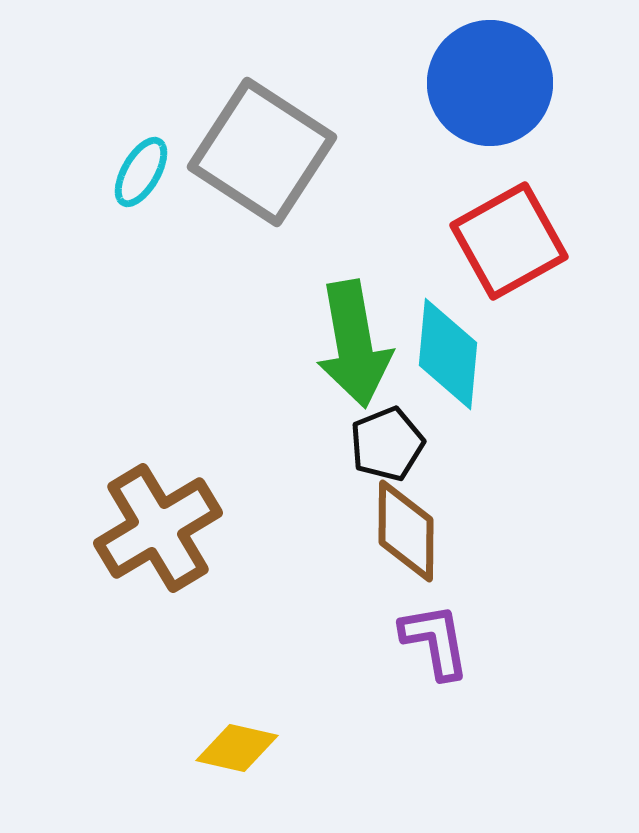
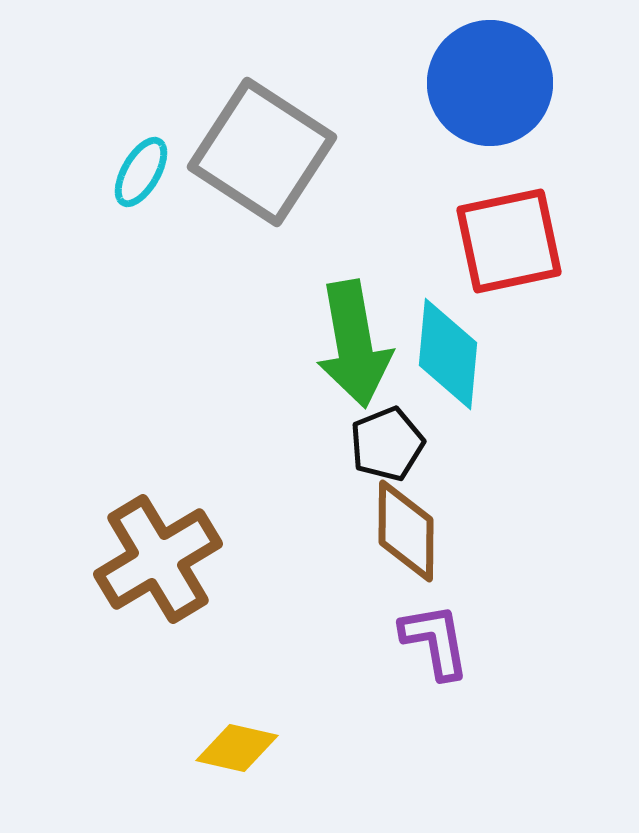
red square: rotated 17 degrees clockwise
brown cross: moved 31 px down
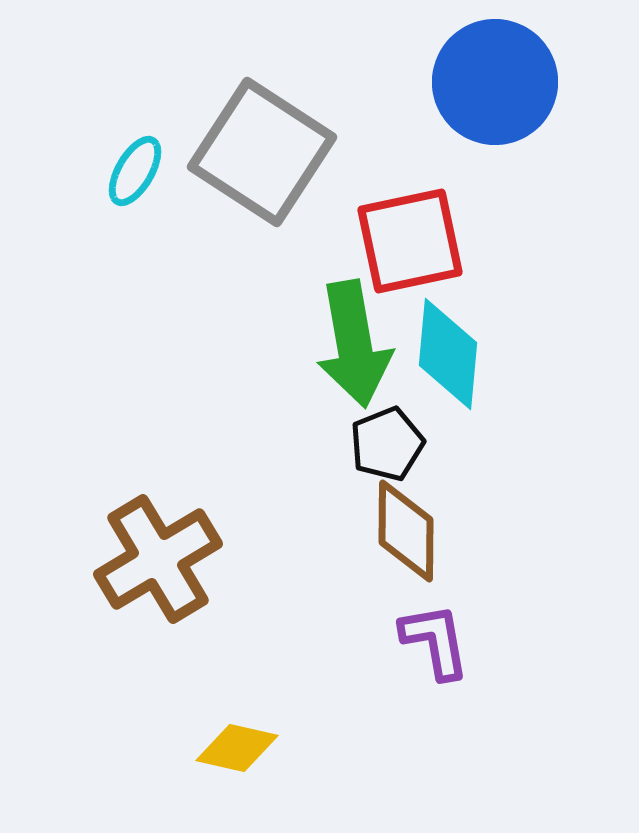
blue circle: moved 5 px right, 1 px up
cyan ellipse: moved 6 px left, 1 px up
red square: moved 99 px left
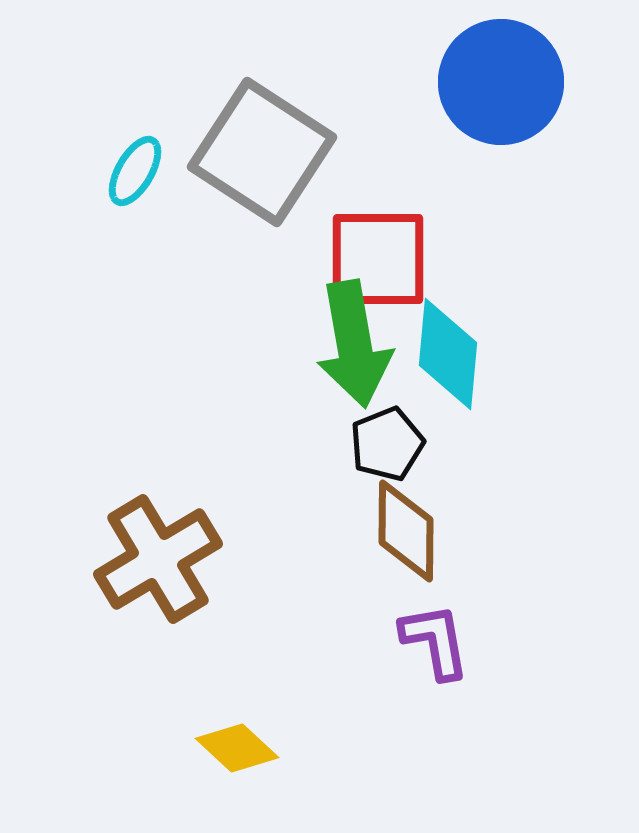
blue circle: moved 6 px right
red square: moved 32 px left, 18 px down; rotated 12 degrees clockwise
yellow diamond: rotated 30 degrees clockwise
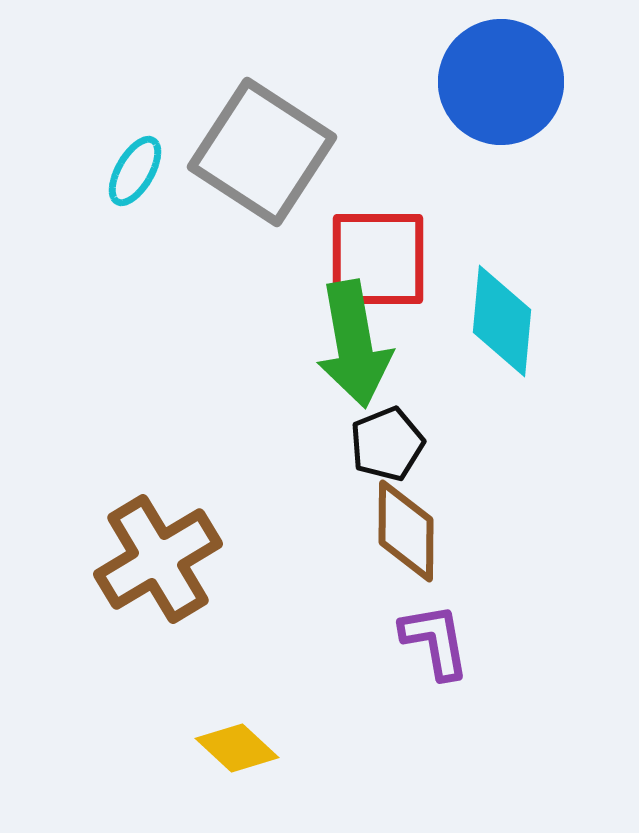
cyan diamond: moved 54 px right, 33 px up
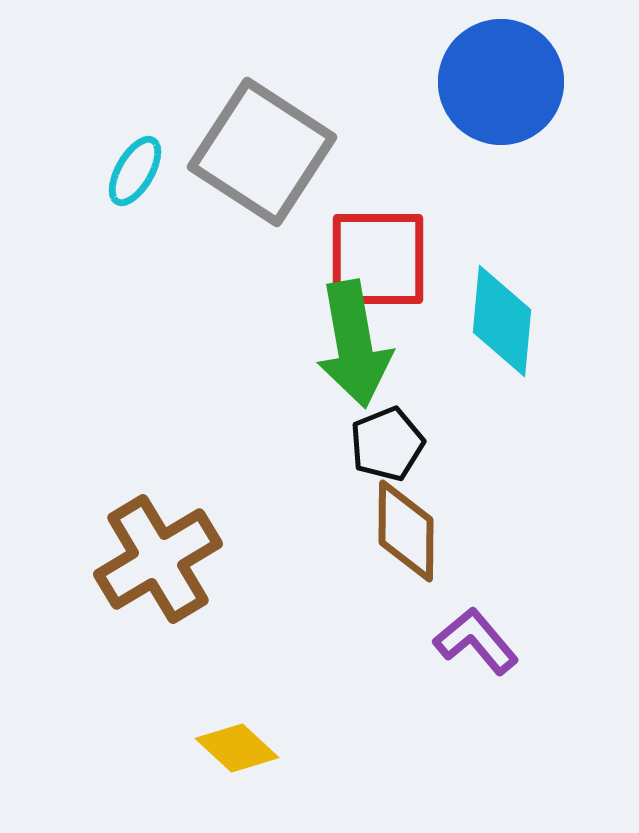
purple L-shape: moved 41 px right; rotated 30 degrees counterclockwise
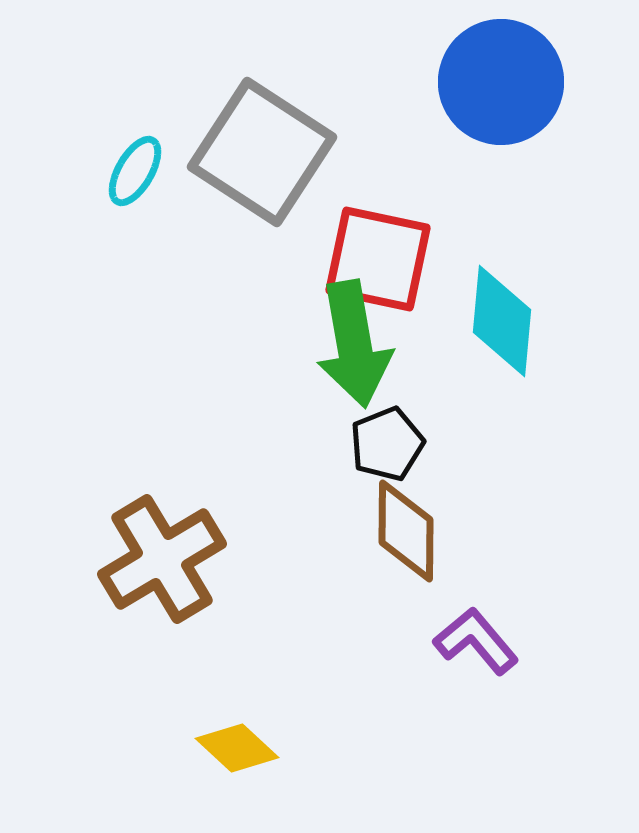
red square: rotated 12 degrees clockwise
brown cross: moved 4 px right
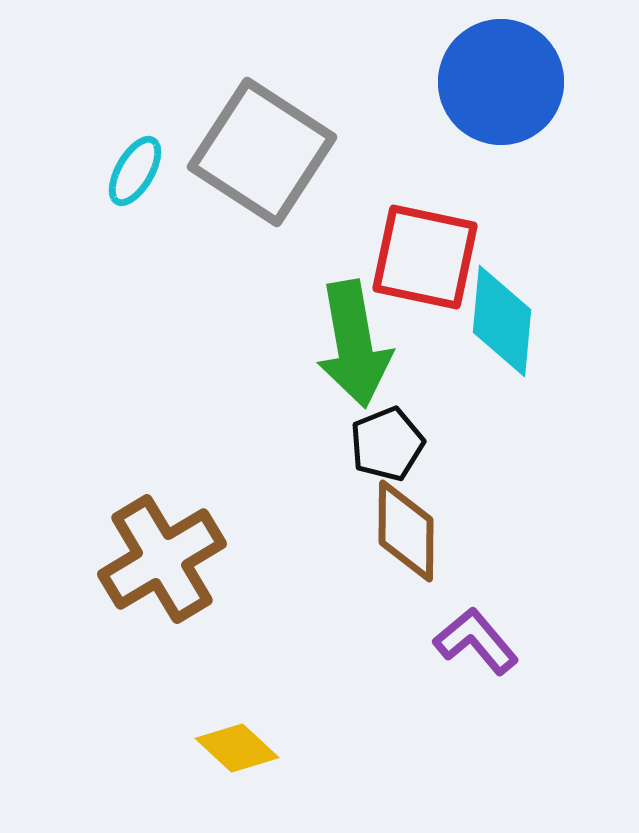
red square: moved 47 px right, 2 px up
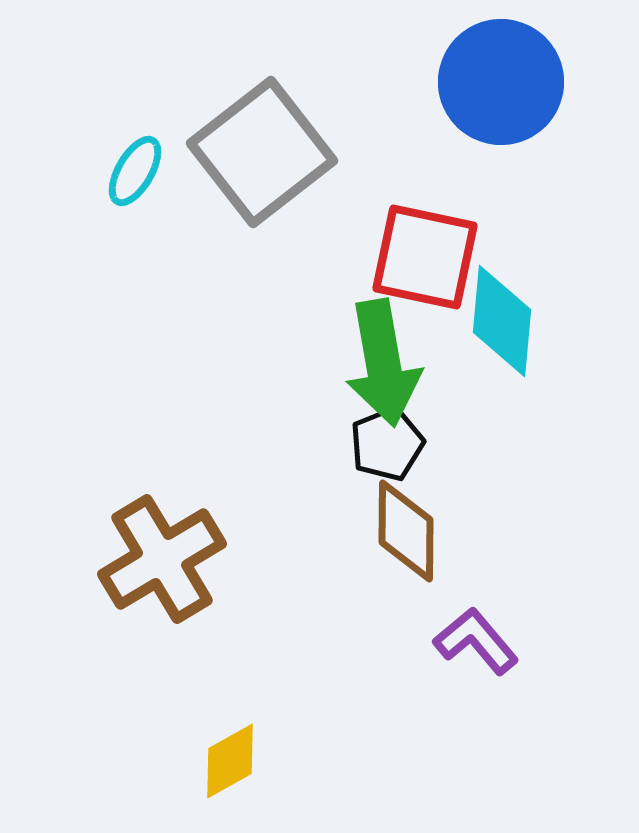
gray square: rotated 19 degrees clockwise
green arrow: moved 29 px right, 19 px down
yellow diamond: moved 7 px left, 13 px down; rotated 72 degrees counterclockwise
